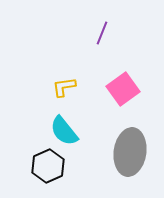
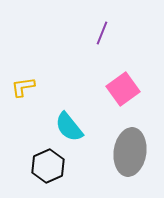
yellow L-shape: moved 41 px left
cyan semicircle: moved 5 px right, 4 px up
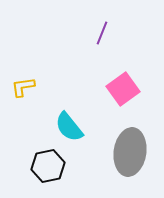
black hexagon: rotated 12 degrees clockwise
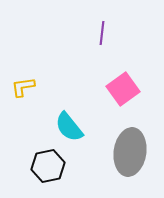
purple line: rotated 15 degrees counterclockwise
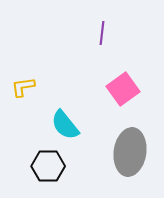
cyan semicircle: moved 4 px left, 2 px up
black hexagon: rotated 12 degrees clockwise
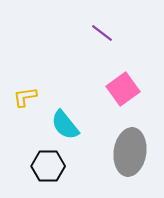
purple line: rotated 60 degrees counterclockwise
yellow L-shape: moved 2 px right, 10 px down
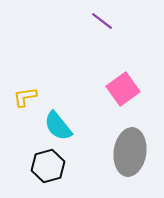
purple line: moved 12 px up
cyan semicircle: moved 7 px left, 1 px down
black hexagon: rotated 16 degrees counterclockwise
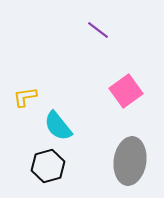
purple line: moved 4 px left, 9 px down
pink square: moved 3 px right, 2 px down
gray ellipse: moved 9 px down
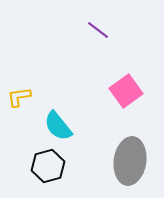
yellow L-shape: moved 6 px left
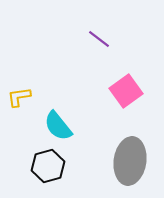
purple line: moved 1 px right, 9 px down
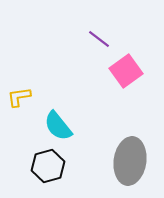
pink square: moved 20 px up
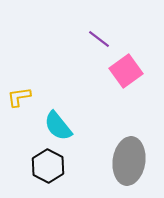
gray ellipse: moved 1 px left
black hexagon: rotated 16 degrees counterclockwise
